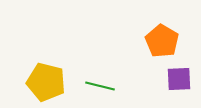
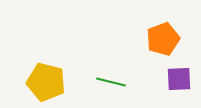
orange pentagon: moved 1 px right, 2 px up; rotated 20 degrees clockwise
green line: moved 11 px right, 4 px up
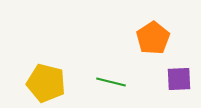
orange pentagon: moved 10 px left, 1 px up; rotated 12 degrees counterclockwise
yellow pentagon: moved 1 px down
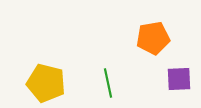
orange pentagon: rotated 24 degrees clockwise
green line: moved 3 px left, 1 px down; rotated 64 degrees clockwise
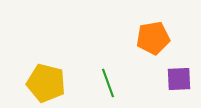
green line: rotated 8 degrees counterclockwise
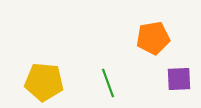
yellow pentagon: moved 2 px left, 1 px up; rotated 9 degrees counterclockwise
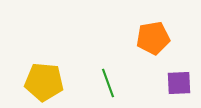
purple square: moved 4 px down
